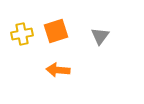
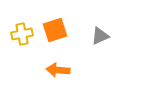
orange square: moved 1 px left, 1 px up
gray triangle: rotated 30 degrees clockwise
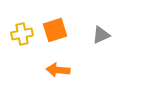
gray triangle: moved 1 px right, 1 px up
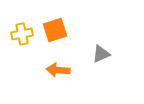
gray triangle: moved 19 px down
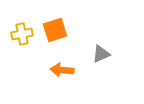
orange arrow: moved 4 px right
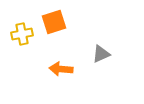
orange square: moved 1 px left, 8 px up
orange arrow: moved 1 px left, 1 px up
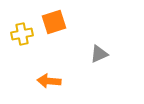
gray triangle: moved 2 px left
orange arrow: moved 12 px left, 12 px down
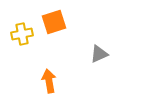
orange arrow: rotated 75 degrees clockwise
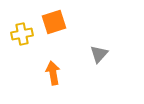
gray triangle: rotated 24 degrees counterclockwise
orange arrow: moved 4 px right, 8 px up
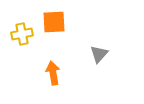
orange square: rotated 15 degrees clockwise
